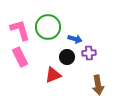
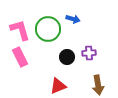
green circle: moved 2 px down
blue arrow: moved 2 px left, 20 px up
red triangle: moved 5 px right, 11 px down
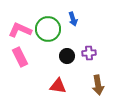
blue arrow: rotated 56 degrees clockwise
pink L-shape: rotated 50 degrees counterclockwise
black circle: moved 1 px up
red triangle: rotated 30 degrees clockwise
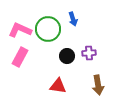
pink rectangle: rotated 54 degrees clockwise
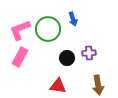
pink L-shape: rotated 45 degrees counterclockwise
black circle: moved 2 px down
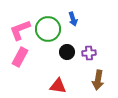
black circle: moved 6 px up
brown arrow: moved 5 px up; rotated 18 degrees clockwise
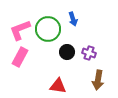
purple cross: rotated 24 degrees clockwise
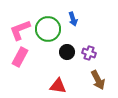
brown arrow: rotated 36 degrees counterclockwise
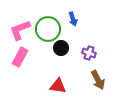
black circle: moved 6 px left, 4 px up
